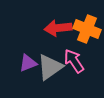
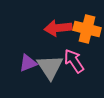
orange cross: rotated 8 degrees counterclockwise
gray triangle: rotated 28 degrees counterclockwise
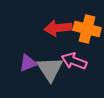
pink arrow: rotated 35 degrees counterclockwise
gray triangle: moved 2 px down
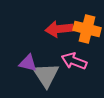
red arrow: moved 1 px right, 1 px down
purple triangle: rotated 36 degrees clockwise
gray triangle: moved 4 px left, 6 px down
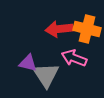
pink arrow: moved 3 px up
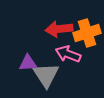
orange cross: moved 4 px down; rotated 32 degrees counterclockwise
pink arrow: moved 6 px left, 4 px up
purple triangle: rotated 18 degrees counterclockwise
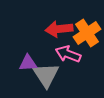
orange cross: rotated 16 degrees counterclockwise
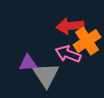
red arrow: moved 11 px right, 3 px up
orange cross: moved 8 px down
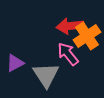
orange cross: moved 5 px up
pink arrow: rotated 30 degrees clockwise
purple triangle: moved 13 px left; rotated 24 degrees counterclockwise
